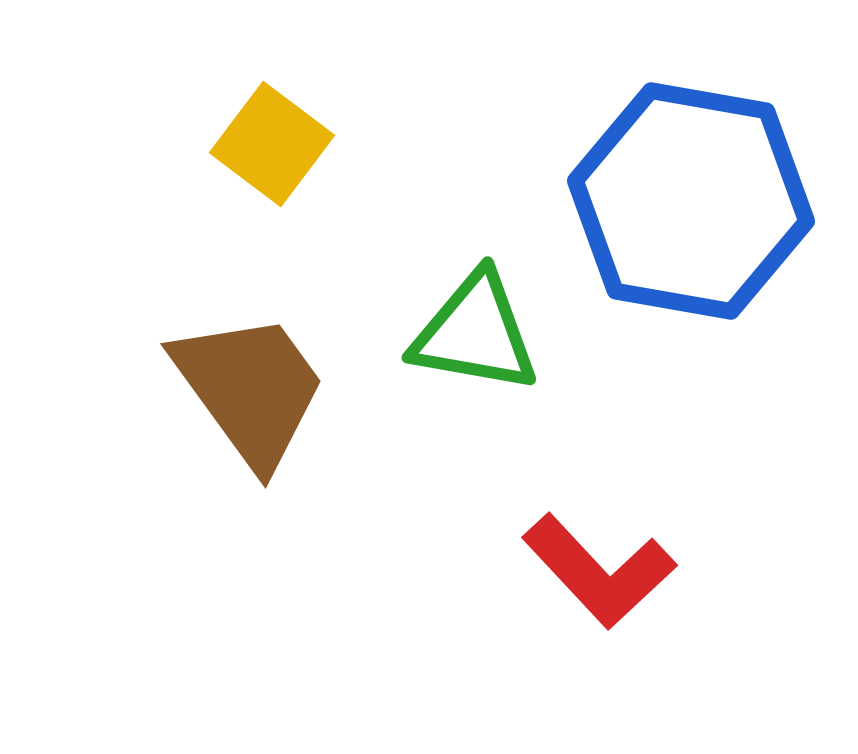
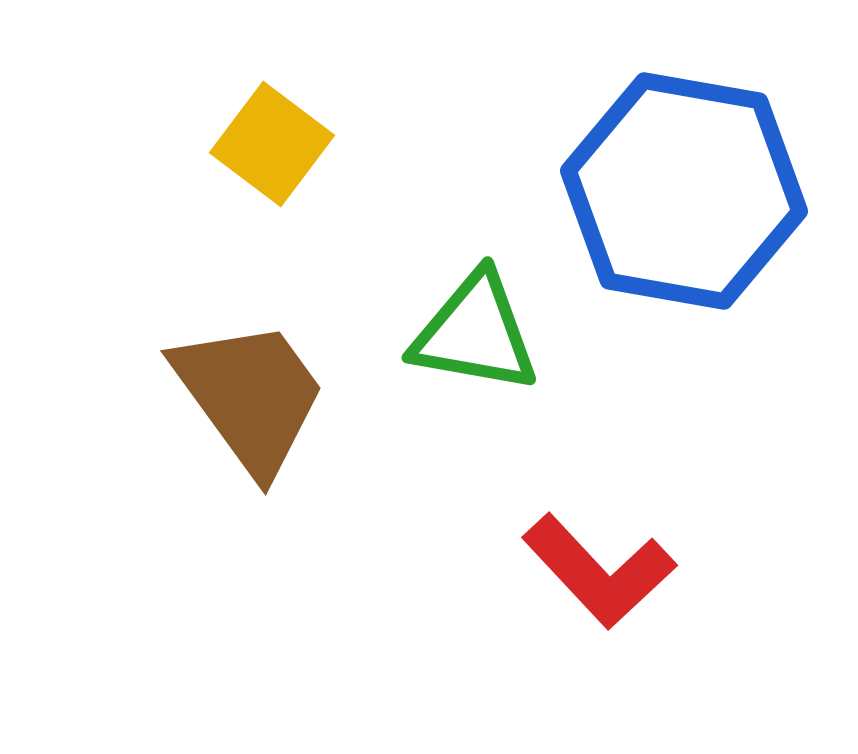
blue hexagon: moved 7 px left, 10 px up
brown trapezoid: moved 7 px down
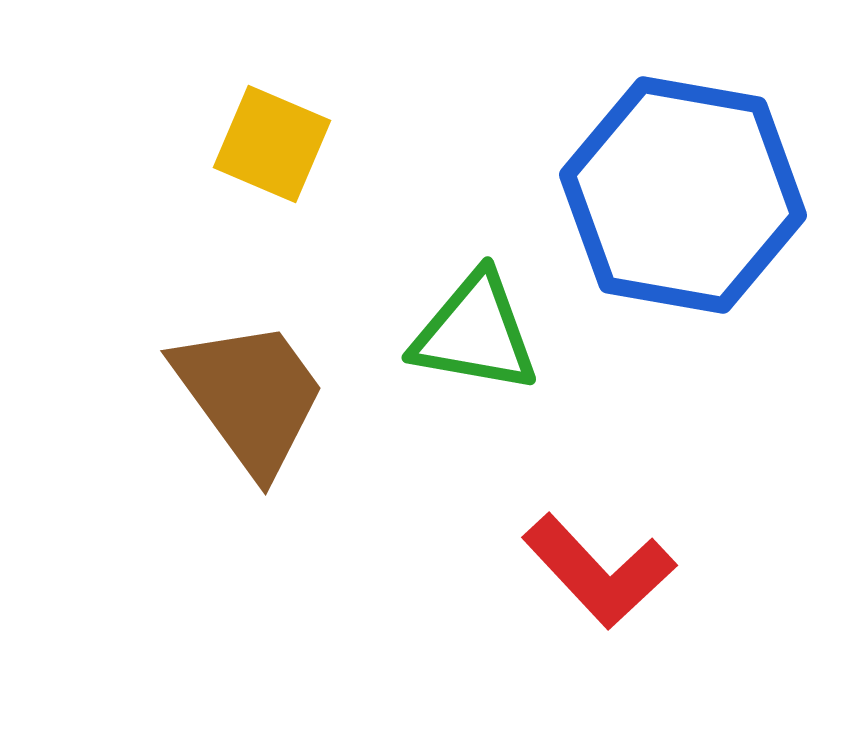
yellow square: rotated 14 degrees counterclockwise
blue hexagon: moved 1 px left, 4 px down
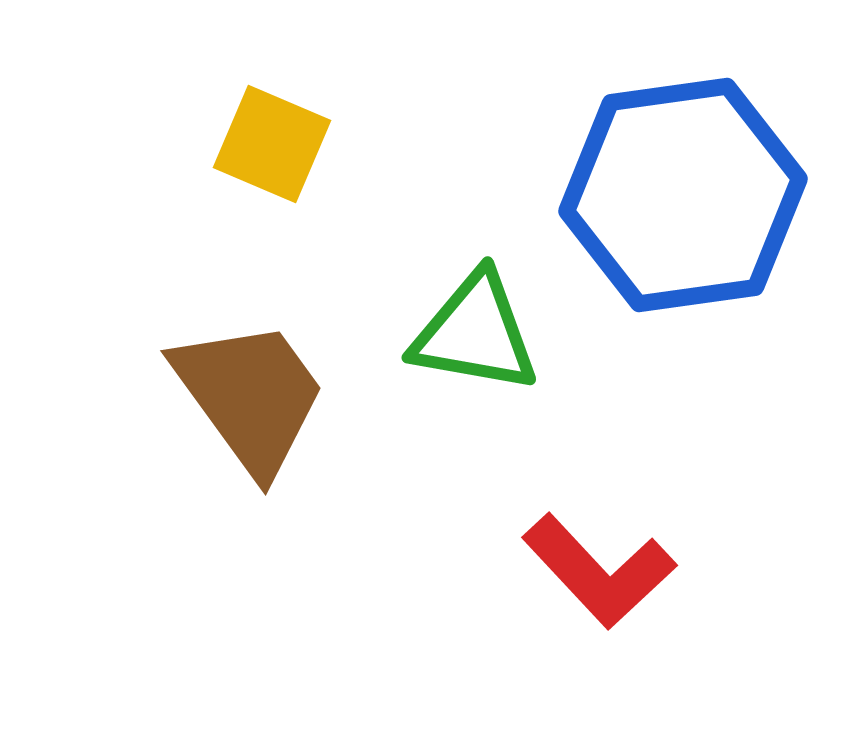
blue hexagon: rotated 18 degrees counterclockwise
